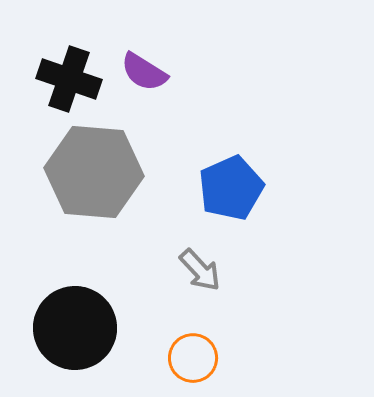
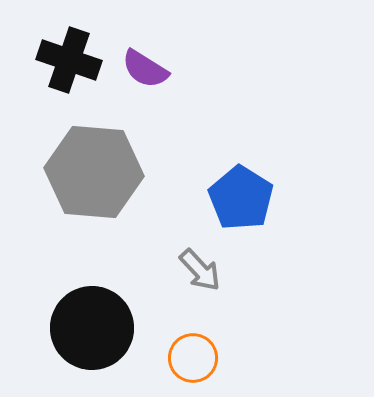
purple semicircle: moved 1 px right, 3 px up
black cross: moved 19 px up
blue pentagon: moved 10 px right, 10 px down; rotated 16 degrees counterclockwise
black circle: moved 17 px right
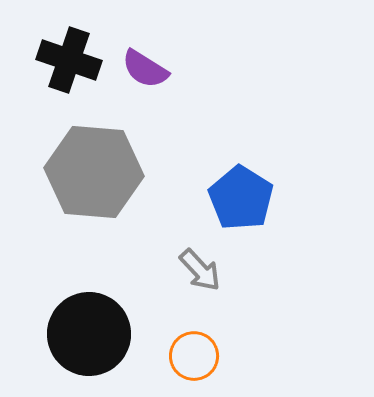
black circle: moved 3 px left, 6 px down
orange circle: moved 1 px right, 2 px up
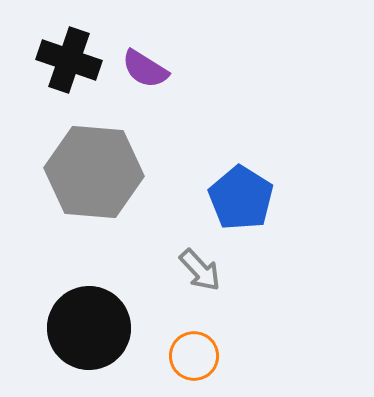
black circle: moved 6 px up
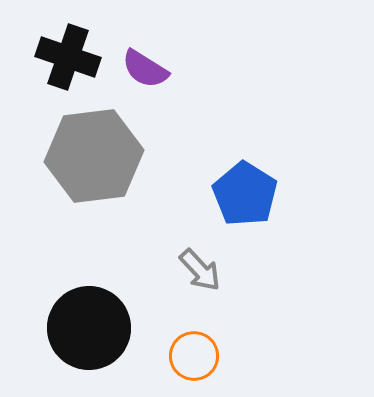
black cross: moved 1 px left, 3 px up
gray hexagon: moved 16 px up; rotated 12 degrees counterclockwise
blue pentagon: moved 4 px right, 4 px up
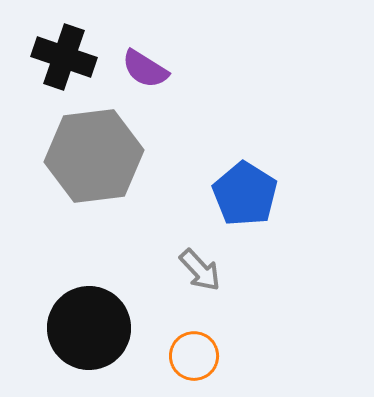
black cross: moved 4 px left
